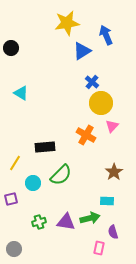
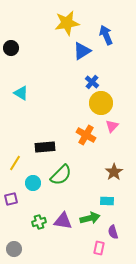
purple triangle: moved 3 px left, 1 px up
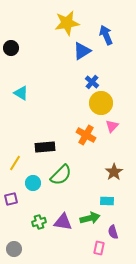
purple triangle: moved 1 px down
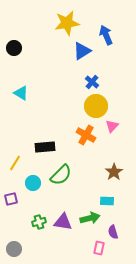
black circle: moved 3 px right
yellow circle: moved 5 px left, 3 px down
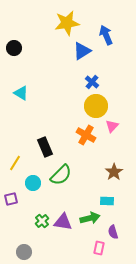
black rectangle: rotated 72 degrees clockwise
green cross: moved 3 px right, 1 px up; rotated 24 degrees counterclockwise
gray circle: moved 10 px right, 3 px down
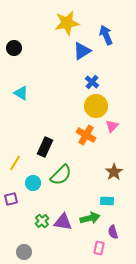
black rectangle: rotated 48 degrees clockwise
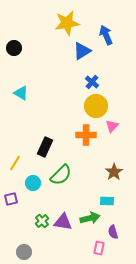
orange cross: rotated 30 degrees counterclockwise
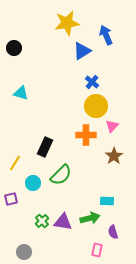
cyan triangle: rotated 14 degrees counterclockwise
brown star: moved 16 px up
pink rectangle: moved 2 px left, 2 px down
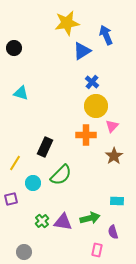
cyan rectangle: moved 10 px right
